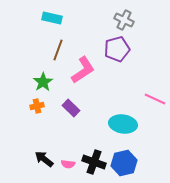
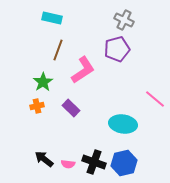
pink line: rotated 15 degrees clockwise
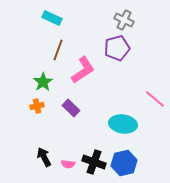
cyan rectangle: rotated 12 degrees clockwise
purple pentagon: moved 1 px up
black arrow: moved 2 px up; rotated 24 degrees clockwise
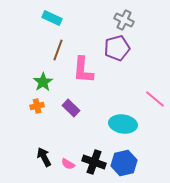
pink L-shape: rotated 128 degrees clockwise
pink semicircle: rotated 24 degrees clockwise
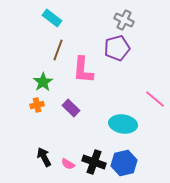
cyan rectangle: rotated 12 degrees clockwise
orange cross: moved 1 px up
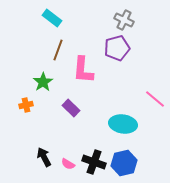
orange cross: moved 11 px left
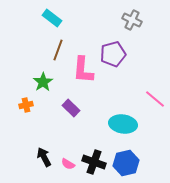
gray cross: moved 8 px right
purple pentagon: moved 4 px left, 6 px down
blue hexagon: moved 2 px right
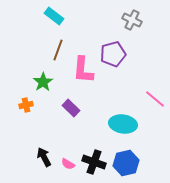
cyan rectangle: moved 2 px right, 2 px up
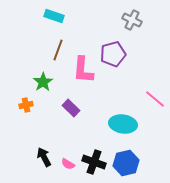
cyan rectangle: rotated 18 degrees counterclockwise
